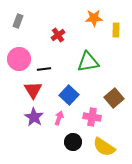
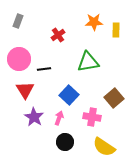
orange star: moved 4 px down
red triangle: moved 8 px left
black circle: moved 8 px left
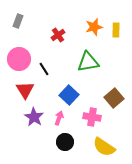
orange star: moved 5 px down; rotated 12 degrees counterclockwise
black line: rotated 64 degrees clockwise
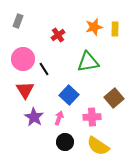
yellow rectangle: moved 1 px left, 1 px up
pink circle: moved 4 px right
pink cross: rotated 12 degrees counterclockwise
yellow semicircle: moved 6 px left, 1 px up
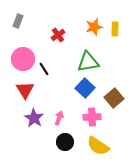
blue square: moved 16 px right, 7 px up
purple star: moved 1 px down
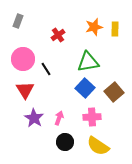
black line: moved 2 px right
brown square: moved 6 px up
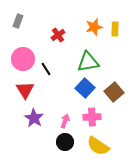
pink arrow: moved 6 px right, 3 px down
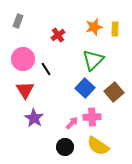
green triangle: moved 5 px right, 2 px up; rotated 35 degrees counterclockwise
pink arrow: moved 7 px right, 2 px down; rotated 24 degrees clockwise
black circle: moved 5 px down
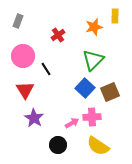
yellow rectangle: moved 13 px up
pink circle: moved 3 px up
brown square: moved 4 px left; rotated 18 degrees clockwise
pink arrow: rotated 16 degrees clockwise
black circle: moved 7 px left, 2 px up
